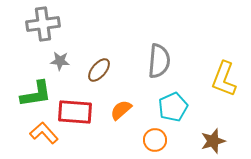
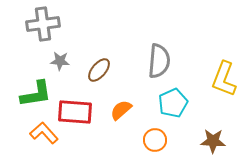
cyan pentagon: moved 4 px up
brown star: rotated 20 degrees clockwise
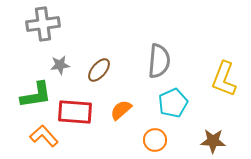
gray star: moved 4 px down; rotated 12 degrees counterclockwise
green L-shape: moved 1 px down
orange L-shape: moved 3 px down
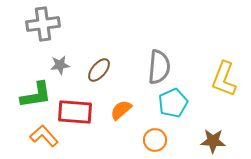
gray semicircle: moved 6 px down
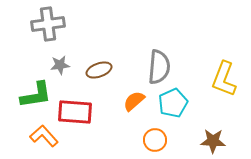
gray cross: moved 5 px right
brown ellipse: rotated 30 degrees clockwise
orange semicircle: moved 13 px right, 9 px up
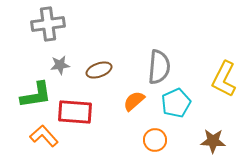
yellow L-shape: rotated 6 degrees clockwise
cyan pentagon: moved 3 px right
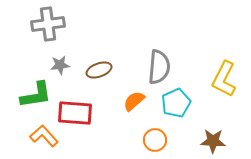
red rectangle: moved 1 px down
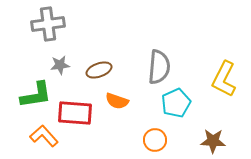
orange semicircle: moved 17 px left; rotated 120 degrees counterclockwise
